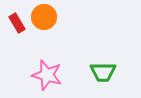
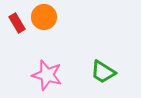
green trapezoid: rotated 32 degrees clockwise
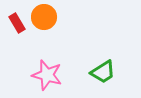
green trapezoid: rotated 64 degrees counterclockwise
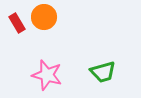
green trapezoid: rotated 16 degrees clockwise
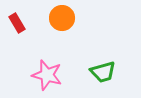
orange circle: moved 18 px right, 1 px down
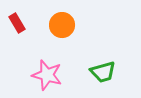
orange circle: moved 7 px down
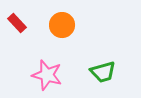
red rectangle: rotated 12 degrees counterclockwise
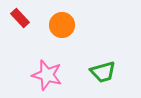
red rectangle: moved 3 px right, 5 px up
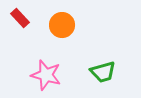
pink star: moved 1 px left
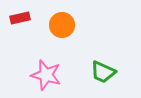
red rectangle: rotated 60 degrees counterclockwise
green trapezoid: rotated 40 degrees clockwise
